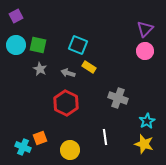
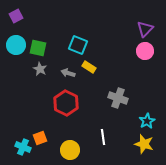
green square: moved 3 px down
white line: moved 2 px left
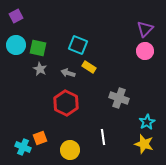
gray cross: moved 1 px right
cyan star: moved 1 px down
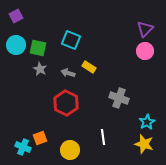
cyan square: moved 7 px left, 5 px up
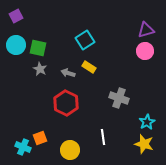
purple triangle: moved 1 px right, 1 px down; rotated 30 degrees clockwise
cyan square: moved 14 px right; rotated 36 degrees clockwise
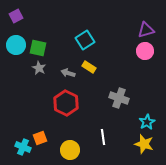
gray star: moved 1 px left, 1 px up
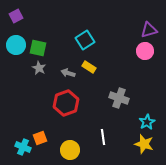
purple triangle: moved 3 px right
red hexagon: rotated 15 degrees clockwise
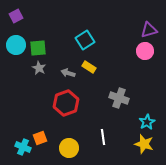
green square: rotated 18 degrees counterclockwise
yellow circle: moved 1 px left, 2 px up
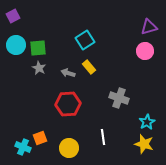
purple square: moved 3 px left
purple triangle: moved 3 px up
yellow rectangle: rotated 16 degrees clockwise
red hexagon: moved 2 px right, 1 px down; rotated 15 degrees clockwise
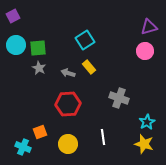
orange square: moved 6 px up
yellow circle: moved 1 px left, 4 px up
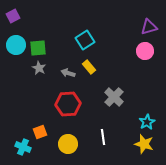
gray cross: moved 5 px left, 1 px up; rotated 24 degrees clockwise
